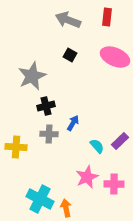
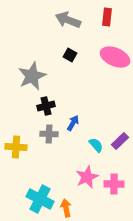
cyan semicircle: moved 1 px left, 1 px up
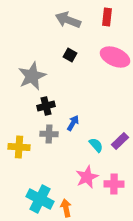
yellow cross: moved 3 px right
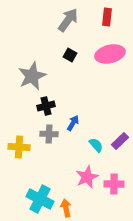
gray arrow: rotated 105 degrees clockwise
pink ellipse: moved 5 px left, 3 px up; rotated 36 degrees counterclockwise
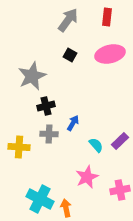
pink cross: moved 6 px right, 6 px down; rotated 12 degrees counterclockwise
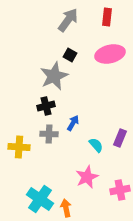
gray star: moved 22 px right
purple rectangle: moved 3 px up; rotated 24 degrees counterclockwise
cyan cross: rotated 8 degrees clockwise
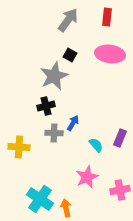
pink ellipse: rotated 20 degrees clockwise
gray cross: moved 5 px right, 1 px up
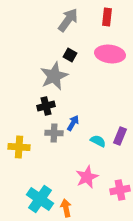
purple rectangle: moved 2 px up
cyan semicircle: moved 2 px right, 4 px up; rotated 21 degrees counterclockwise
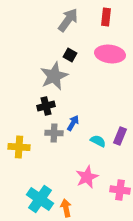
red rectangle: moved 1 px left
pink cross: rotated 18 degrees clockwise
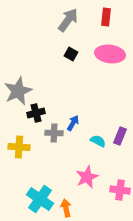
black square: moved 1 px right, 1 px up
gray star: moved 36 px left, 15 px down
black cross: moved 10 px left, 7 px down
